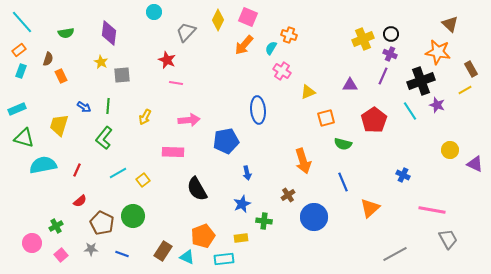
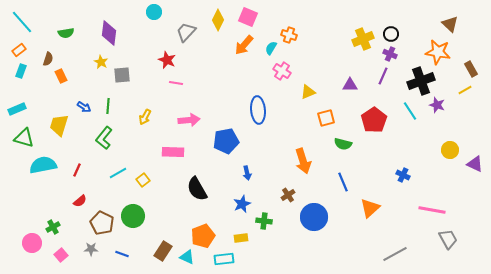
green cross at (56, 226): moved 3 px left, 1 px down
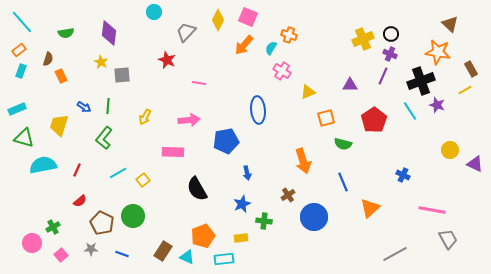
pink line at (176, 83): moved 23 px right
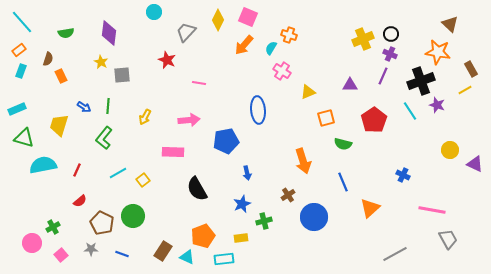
green cross at (264, 221): rotated 21 degrees counterclockwise
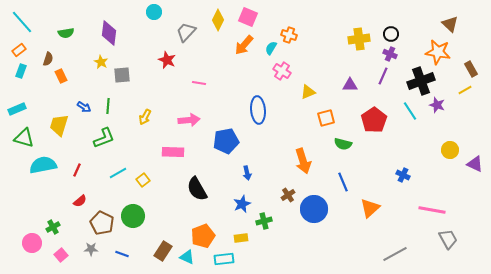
yellow cross at (363, 39): moved 4 px left; rotated 15 degrees clockwise
green L-shape at (104, 138): rotated 150 degrees counterclockwise
blue circle at (314, 217): moved 8 px up
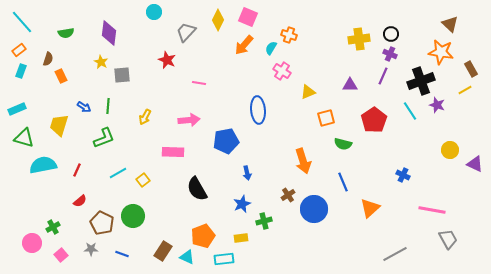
orange star at (438, 52): moved 3 px right
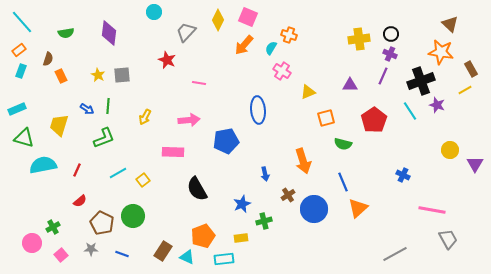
yellow star at (101, 62): moved 3 px left, 13 px down
blue arrow at (84, 107): moved 3 px right, 2 px down
purple triangle at (475, 164): rotated 36 degrees clockwise
blue arrow at (247, 173): moved 18 px right, 1 px down
orange triangle at (370, 208): moved 12 px left
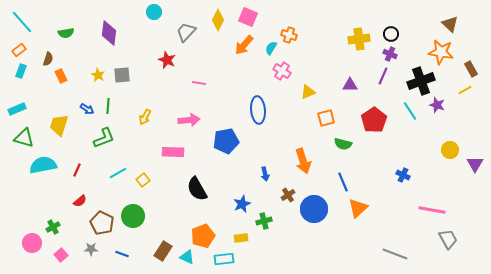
gray line at (395, 254): rotated 50 degrees clockwise
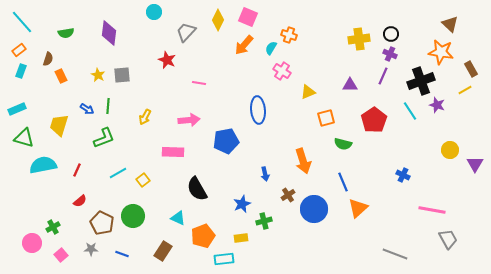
cyan triangle at (187, 257): moved 9 px left, 39 px up
